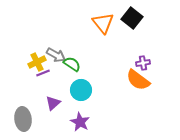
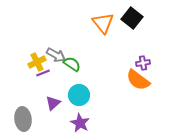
cyan circle: moved 2 px left, 5 px down
purple star: moved 1 px down
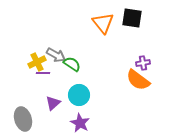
black square: rotated 30 degrees counterclockwise
purple line: rotated 24 degrees clockwise
gray ellipse: rotated 10 degrees counterclockwise
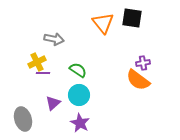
gray arrow: moved 2 px left, 16 px up; rotated 18 degrees counterclockwise
green semicircle: moved 6 px right, 6 px down
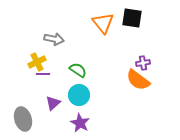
purple line: moved 1 px down
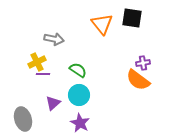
orange triangle: moved 1 px left, 1 px down
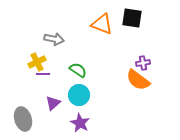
orange triangle: rotated 30 degrees counterclockwise
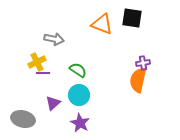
purple line: moved 1 px up
orange semicircle: rotated 65 degrees clockwise
gray ellipse: rotated 60 degrees counterclockwise
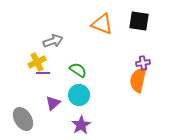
black square: moved 7 px right, 3 px down
gray arrow: moved 1 px left, 2 px down; rotated 30 degrees counterclockwise
gray ellipse: rotated 45 degrees clockwise
purple star: moved 1 px right, 2 px down; rotated 12 degrees clockwise
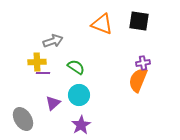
yellow cross: rotated 24 degrees clockwise
green semicircle: moved 2 px left, 3 px up
orange semicircle: rotated 10 degrees clockwise
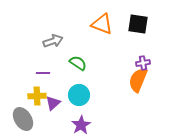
black square: moved 1 px left, 3 px down
yellow cross: moved 34 px down
green semicircle: moved 2 px right, 4 px up
